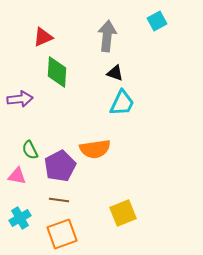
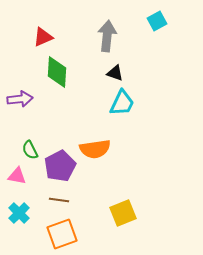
cyan cross: moved 1 px left, 5 px up; rotated 15 degrees counterclockwise
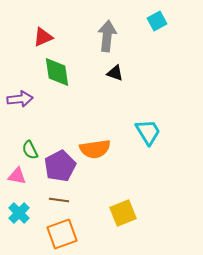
green diamond: rotated 12 degrees counterclockwise
cyan trapezoid: moved 26 px right, 29 px down; rotated 56 degrees counterclockwise
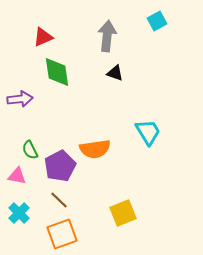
brown line: rotated 36 degrees clockwise
